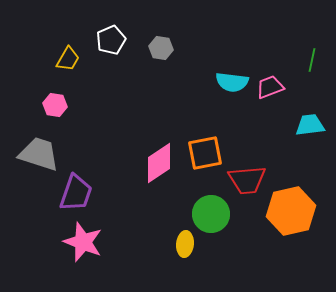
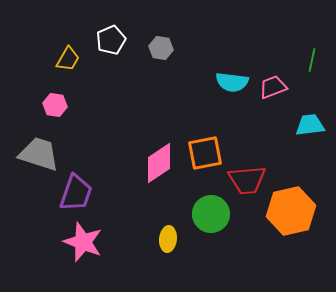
pink trapezoid: moved 3 px right
yellow ellipse: moved 17 px left, 5 px up
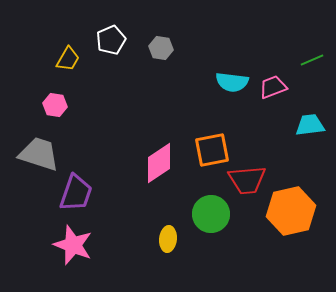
green line: rotated 55 degrees clockwise
orange square: moved 7 px right, 3 px up
pink star: moved 10 px left, 3 px down
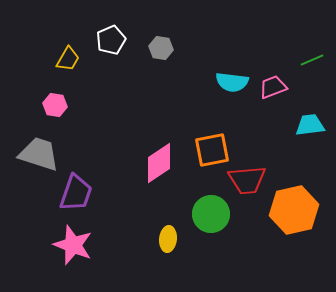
orange hexagon: moved 3 px right, 1 px up
